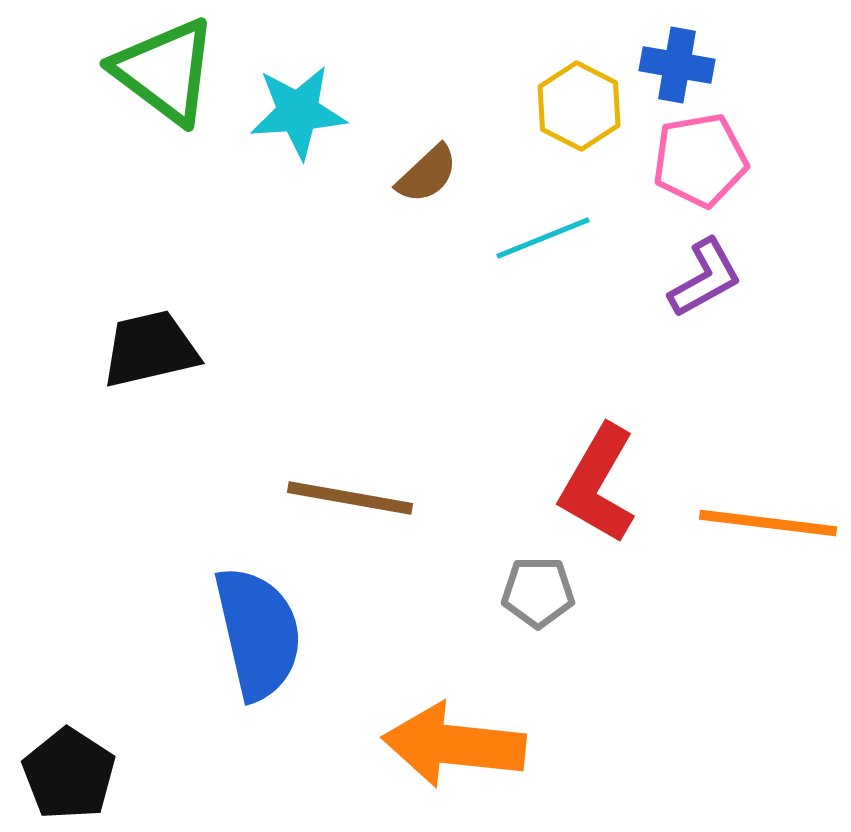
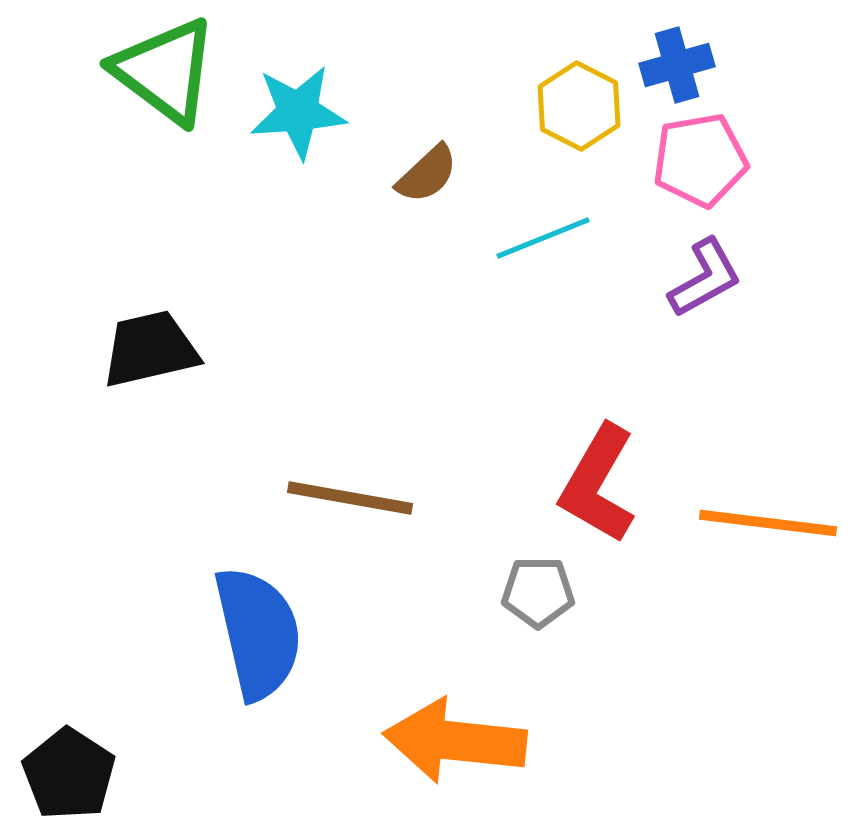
blue cross: rotated 26 degrees counterclockwise
orange arrow: moved 1 px right, 4 px up
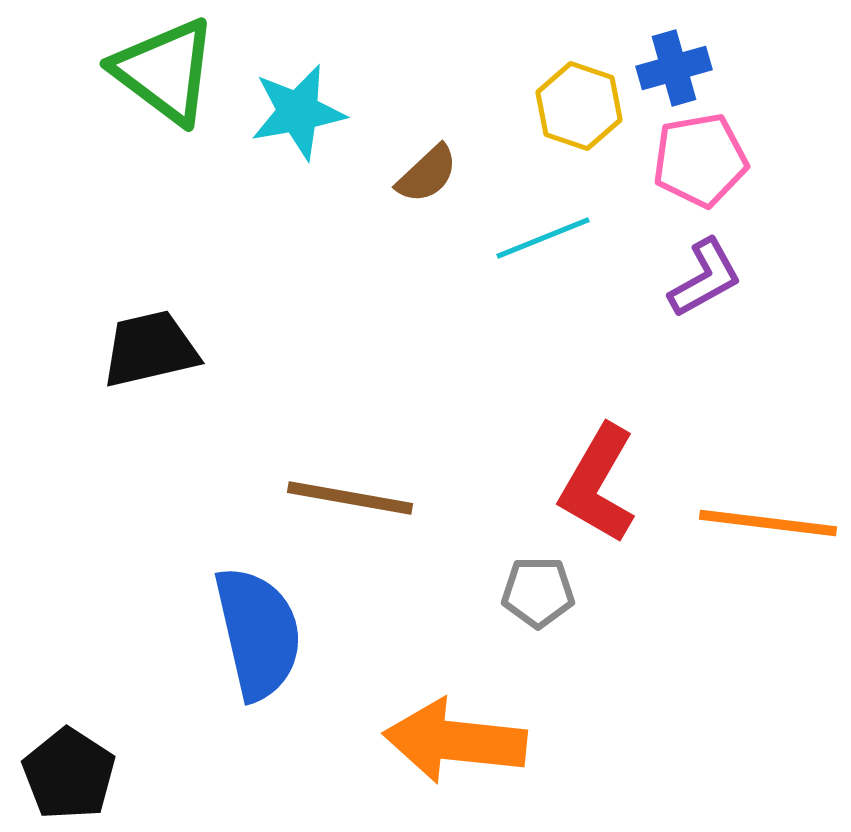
blue cross: moved 3 px left, 3 px down
yellow hexagon: rotated 8 degrees counterclockwise
cyan star: rotated 6 degrees counterclockwise
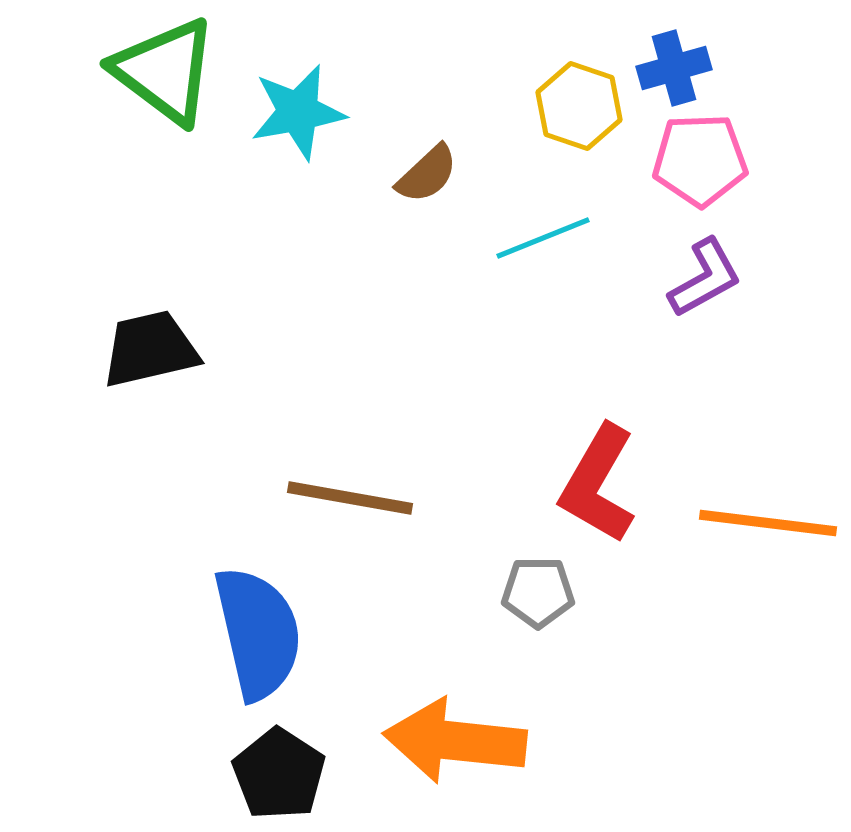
pink pentagon: rotated 8 degrees clockwise
black pentagon: moved 210 px right
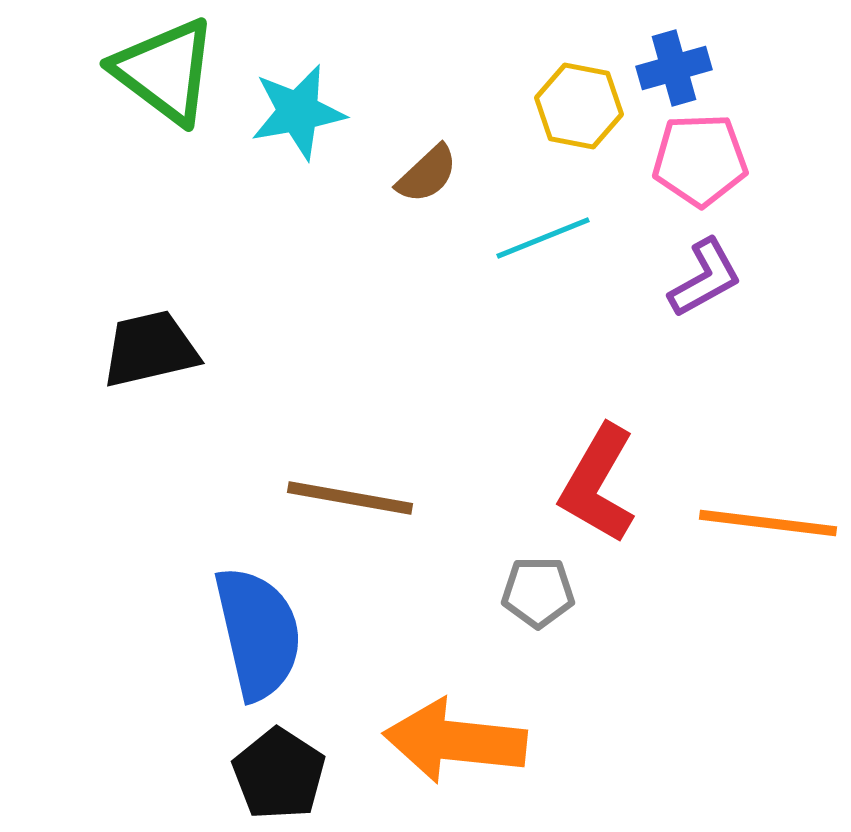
yellow hexagon: rotated 8 degrees counterclockwise
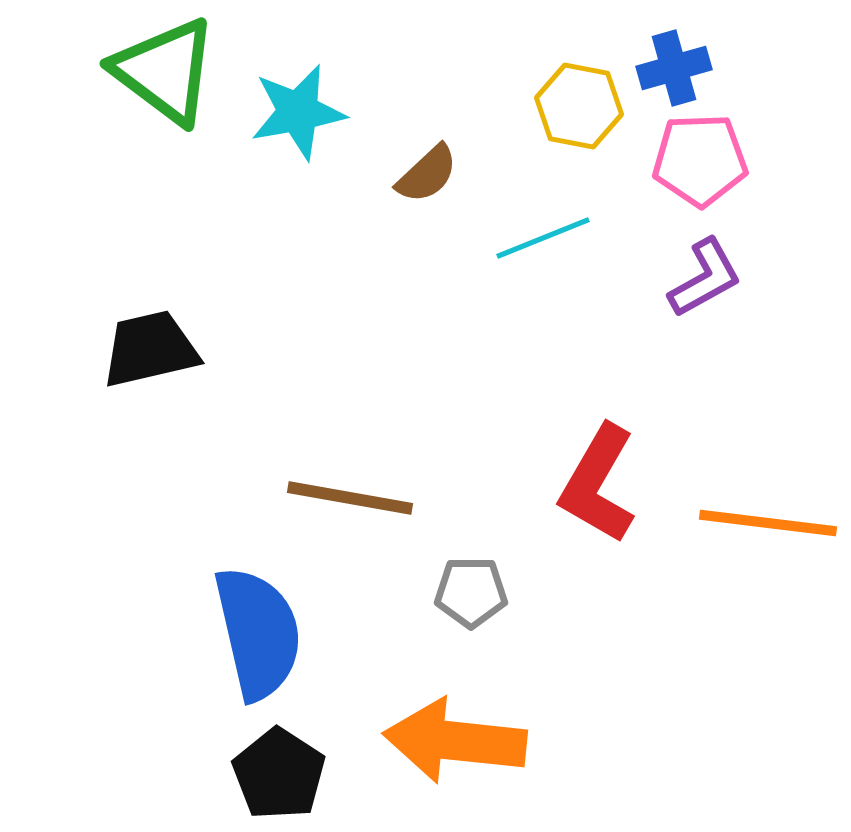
gray pentagon: moved 67 px left
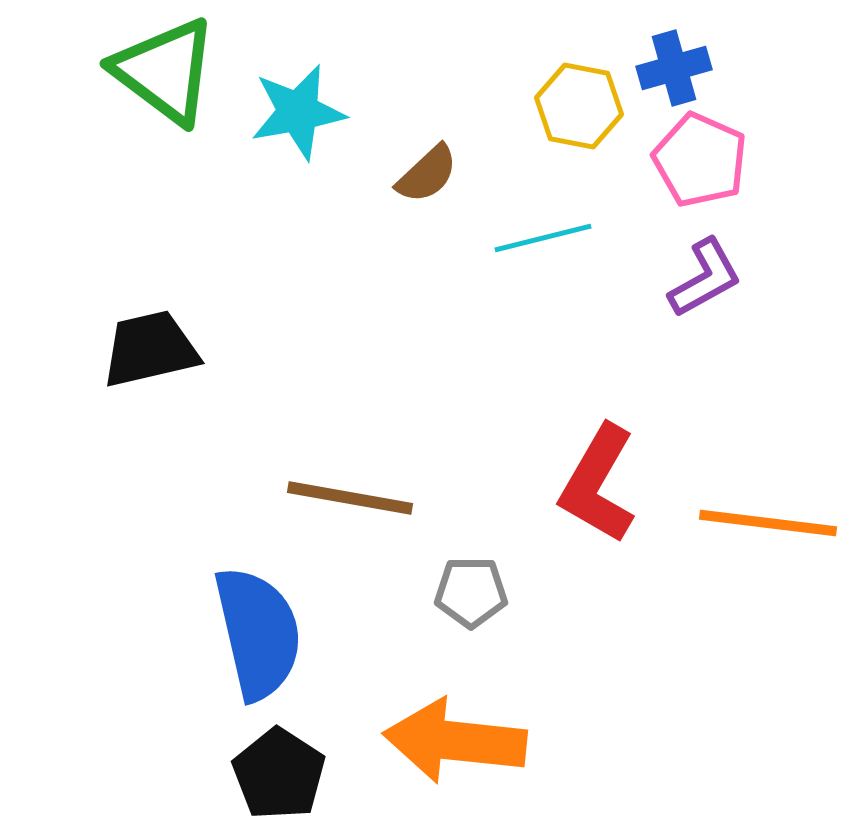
pink pentagon: rotated 26 degrees clockwise
cyan line: rotated 8 degrees clockwise
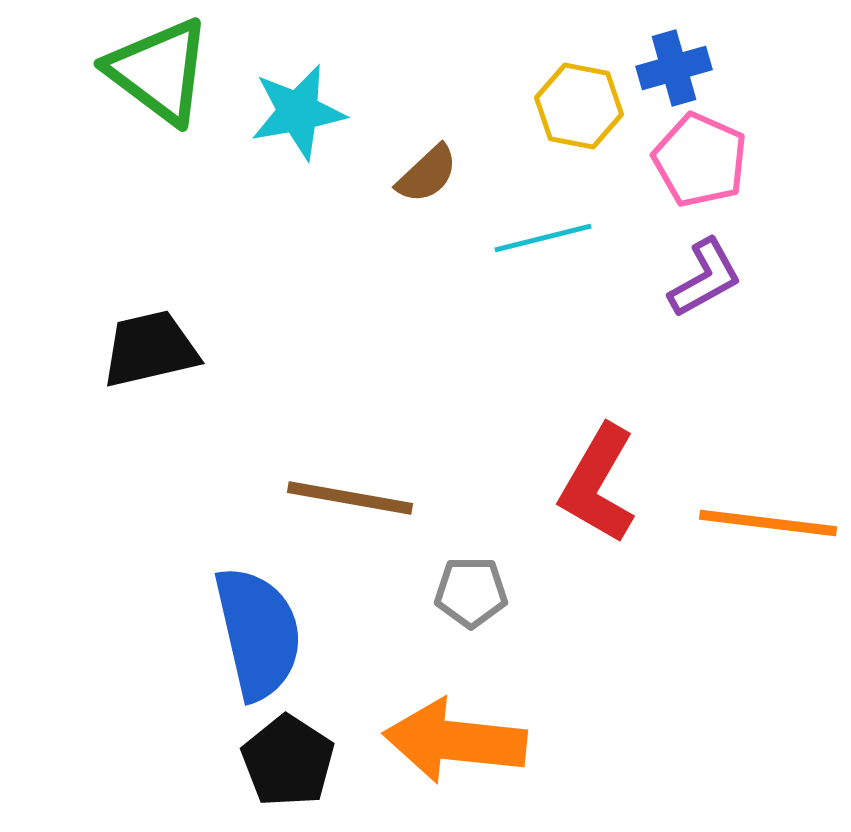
green triangle: moved 6 px left
black pentagon: moved 9 px right, 13 px up
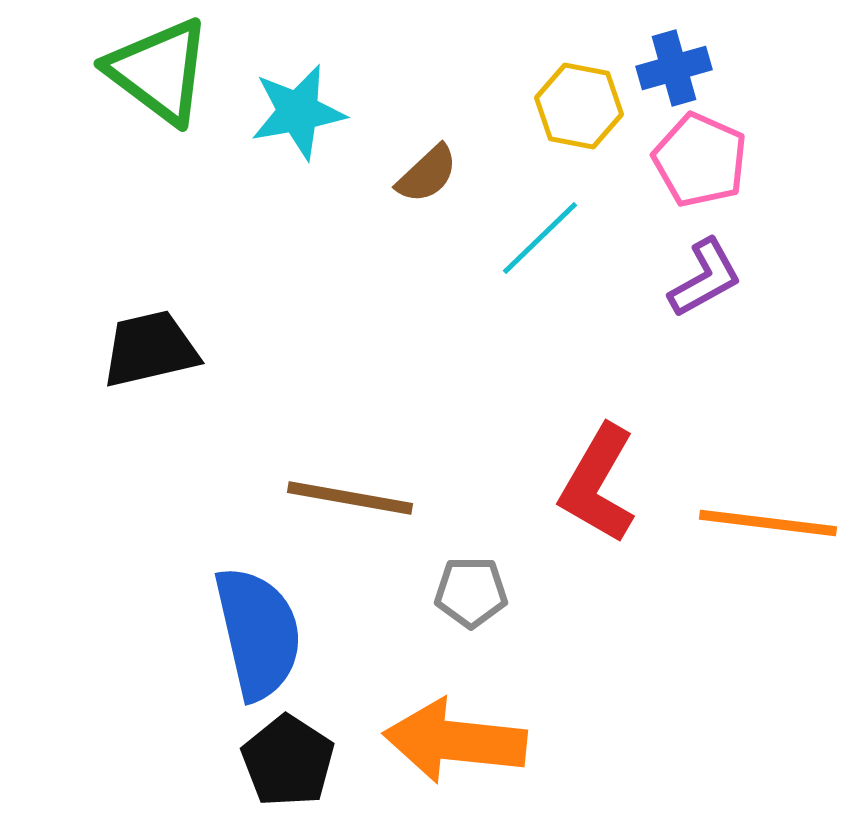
cyan line: moved 3 px left; rotated 30 degrees counterclockwise
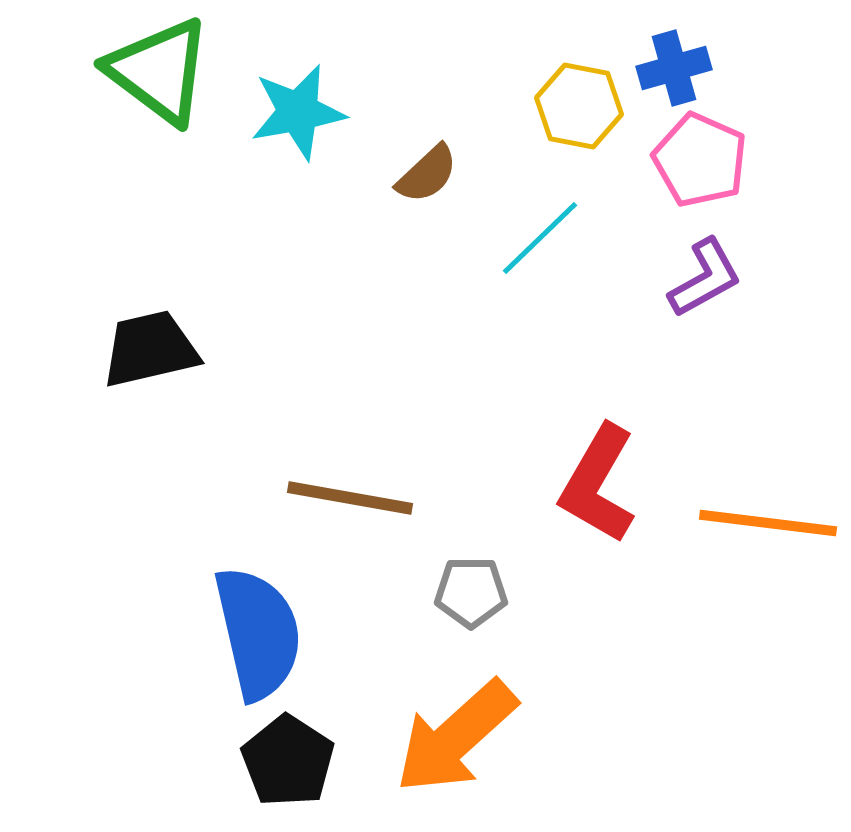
orange arrow: moved 1 px right, 4 px up; rotated 48 degrees counterclockwise
